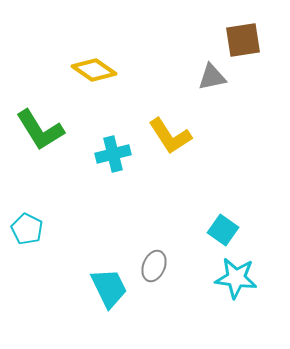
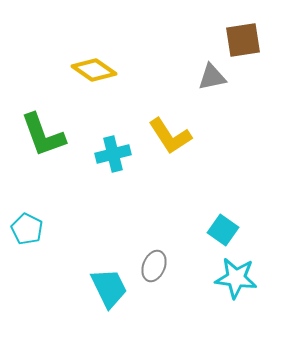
green L-shape: moved 3 px right, 5 px down; rotated 12 degrees clockwise
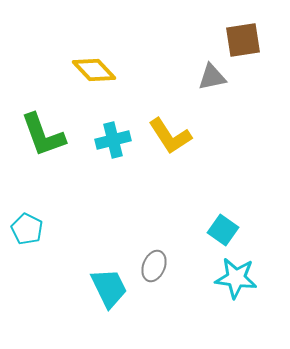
yellow diamond: rotated 12 degrees clockwise
cyan cross: moved 14 px up
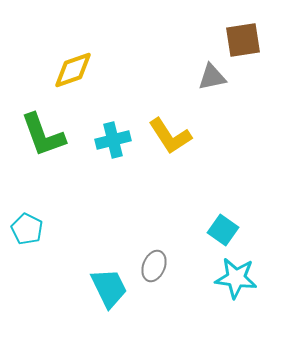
yellow diamond: moved 21 px left; rotated 66 degrees counterclockwise
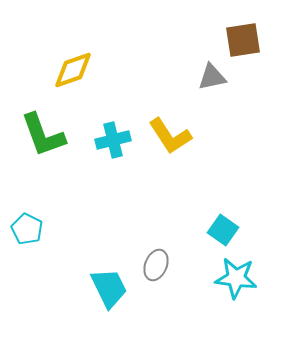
gray ellipse: moved 2 px right, 1 px up
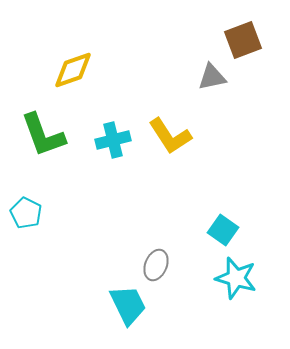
brown square: rotated 12 degrees counterclockwise
cyan pentagon: moved 1 px left, 16 px up
cyan star: rotated 9 degrees clockwise
cyan trapezoid: moved 19 px right, 17 px down
